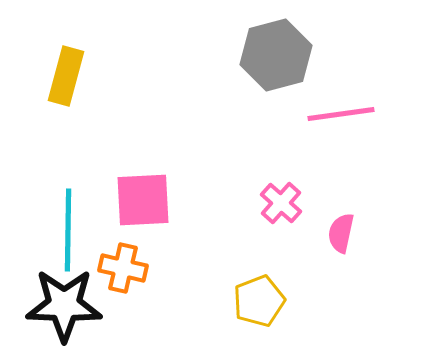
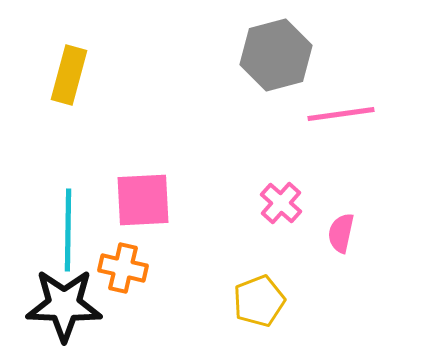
yellow rectangle: moved 3 px right, 1 px up
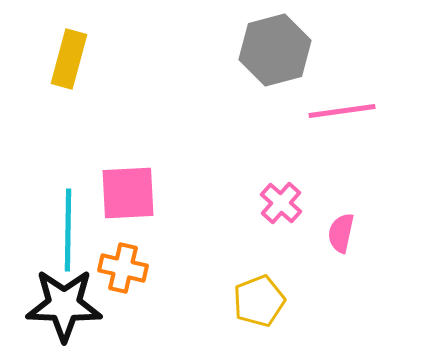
gray hexagon: moved 1 px left, 5 px up
yellow rectangle: moved 16 px up
pink line: moved 1 px right, 3 px up
pink square: moved 15 px left, 7 px up
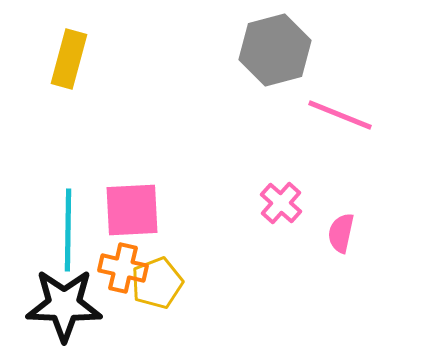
pink line: moved 2 px left, 4 px down; rotated 30 degrees clockwise
pink square: moved 4 px right, 17 px down
yellow pentagon: moved 102 px left, 18 px up
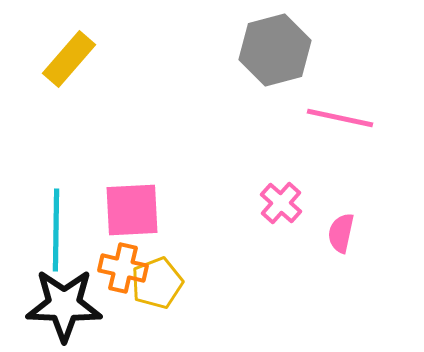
yellow rectangle: rotated 26 degrees clockwise
pink line: moved 3 px down; rotated 10 degrees counterclockwise
cyan line: moved 12 px left
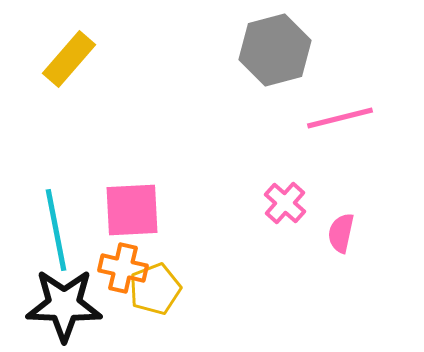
pink line: rotated 26 degrees counterclockwise
pink cross: moved 4 px right
cyan line: rotated 12 degrees counterclockwise
yellow pentagon: moved 2 px left, 6 px down
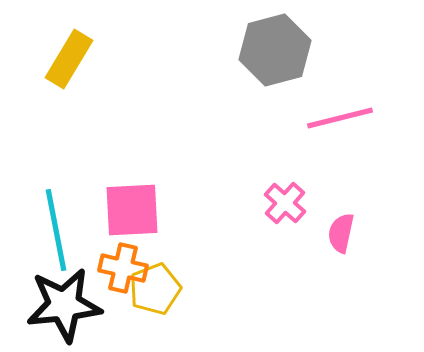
yellow rectangle: rotated 10 degrees counterclockwise
black star: rotated 8 degrees counterclockwise
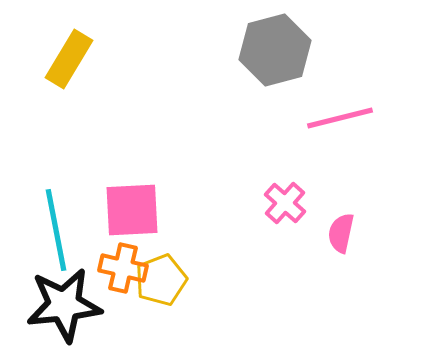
yellow pentagon: moved 6 px right, 9 px up
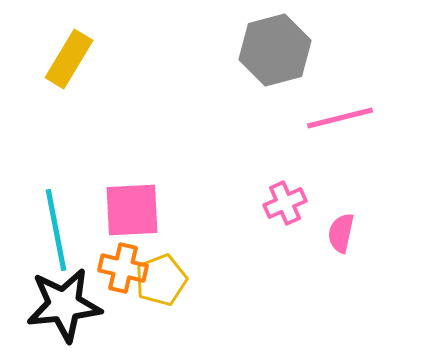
pink cross: rotated 24 degrees clockwise
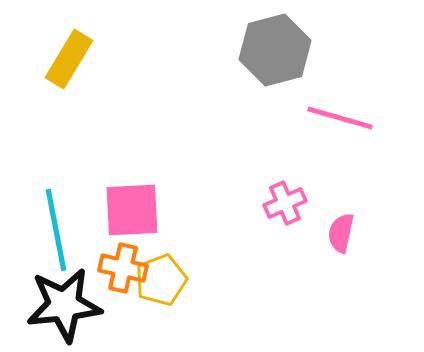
pink line: rotated 30 degrees clockwise
